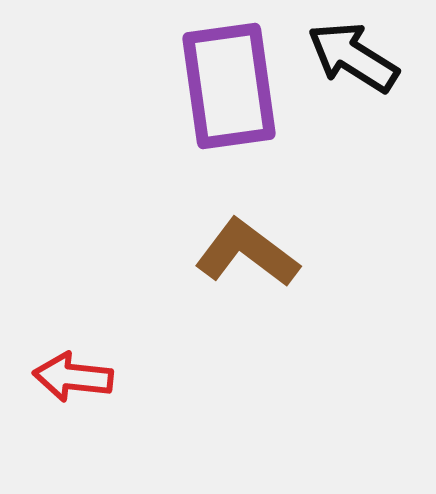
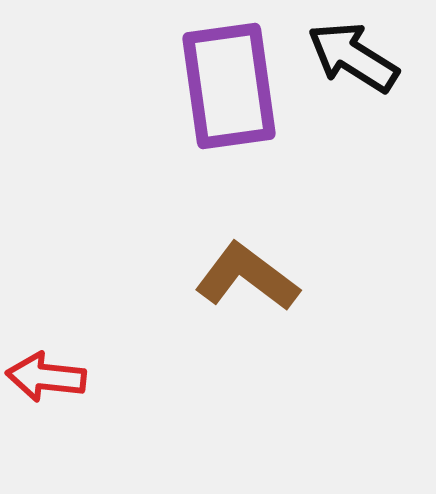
brown L-shape: moved 24 px down
red arrow: moved 27 px left
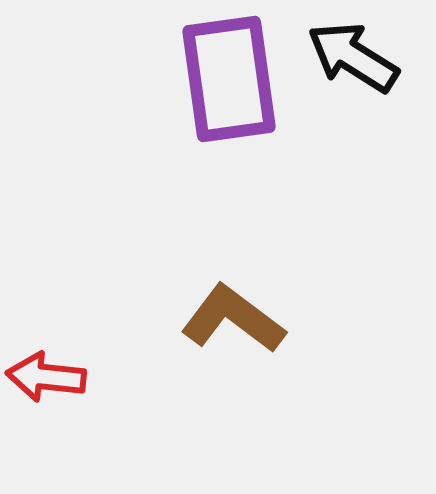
purple rectangle: moved 7 px up
brown L-shape: moved 14 px left, 42 px down
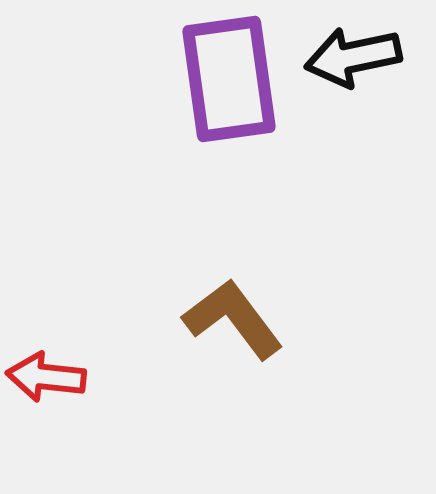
black arrow: rotated 44 degrees counterclockwise
brown L-shape: rotated 16 degrees clockwise
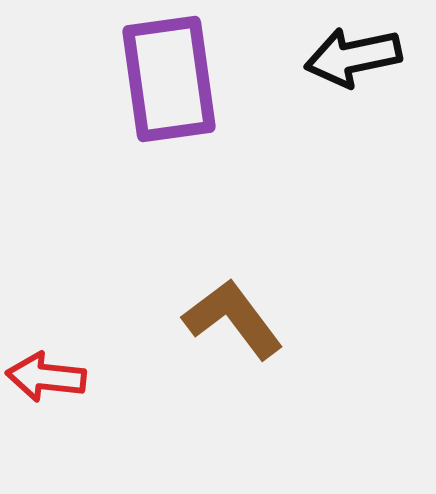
purple rectangle: moved 60 px left
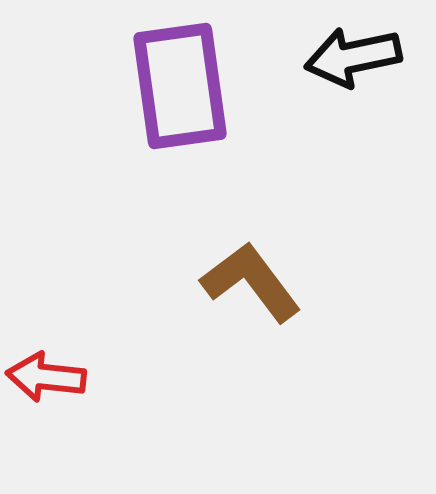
purple rectangle: moved 11 px right, 7 px down
brown L-shape: moved 18 px right, 37 px up
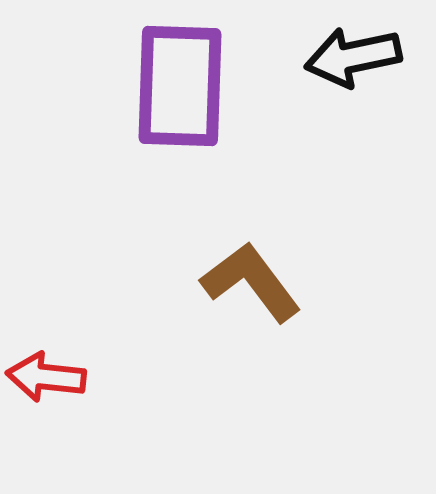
purple rectangle: rotated 10 degrees clockwise
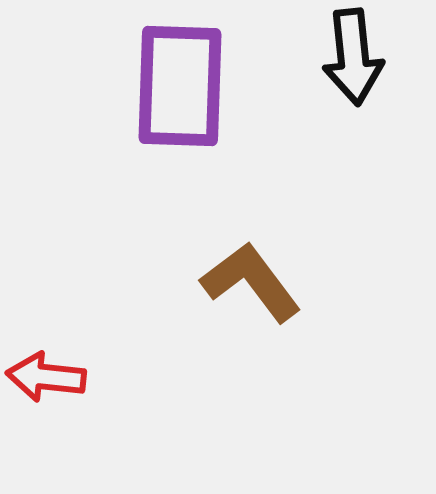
black arrow: rotated 84 degrees counterclockwise
